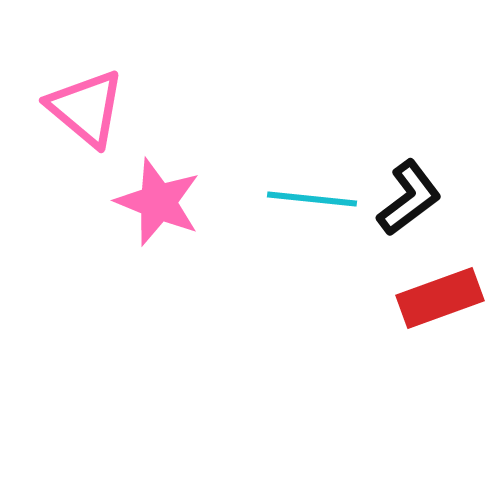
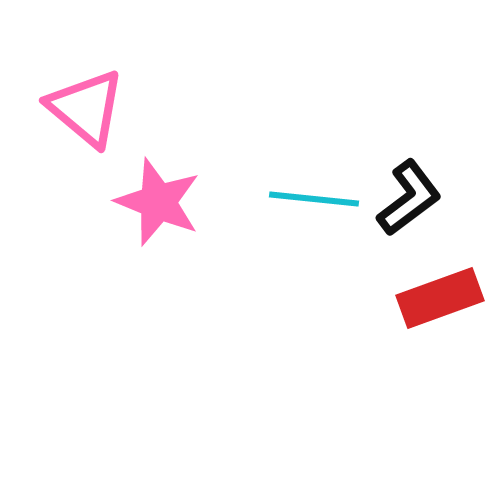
cyan line: moved 2 px right
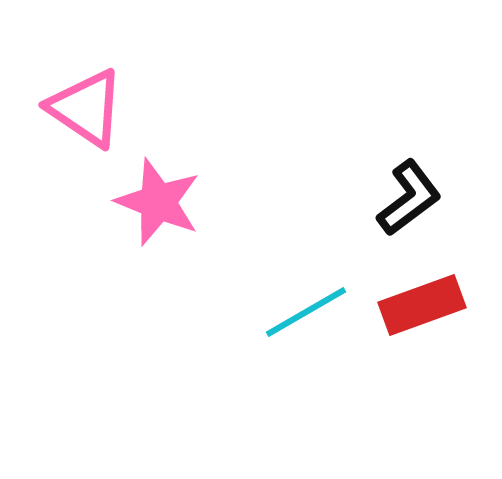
pink triangle: rotated 6 degrees counterclockwise
cyan line: moved 8 px left, 113 px down; rotated 36 degrees counterclockwise
red rectangle: moved 18 px left, 7 px down
